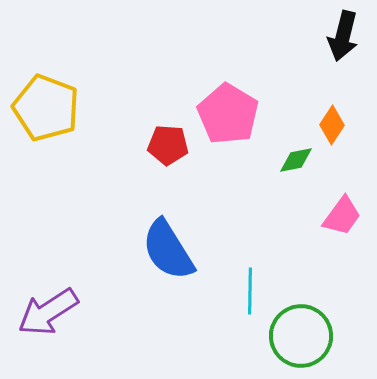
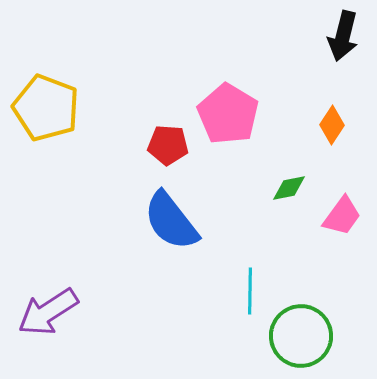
green diamond: moved 7 px left, 28 px down
blue semicircle: moved 3 px right, 29 px up; rotated 6 degrees counterclockwise
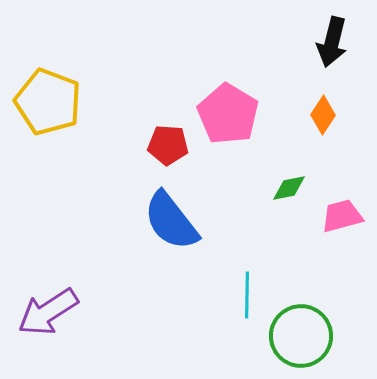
black arrow: moved 11 px left, 6 px down
yellow pentagon: moved 2 px right, 6 px up
orange diamond: moved 9 px left, 10 px up
pink trapezoid: rotated 141 degrees counterclockwise
cyan line: moved 3 px left, 4 px down
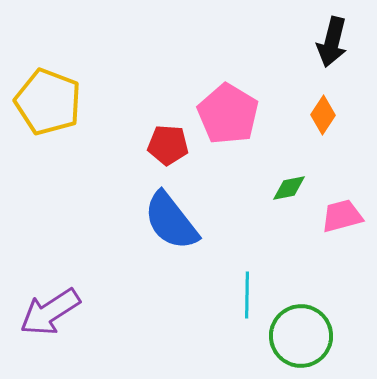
purple arrow: moved 2 px right
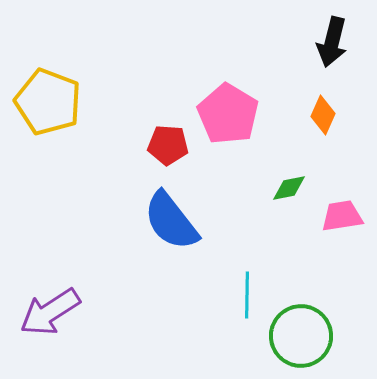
orange diamond: rotated 9 degrees counterclockwise
pink trapezoid: rotated 6 degrees clockwise
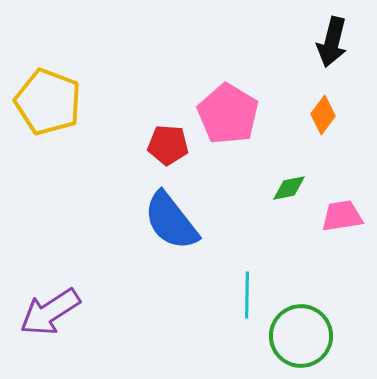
orange diamond: rotated 12 degrees clockwise
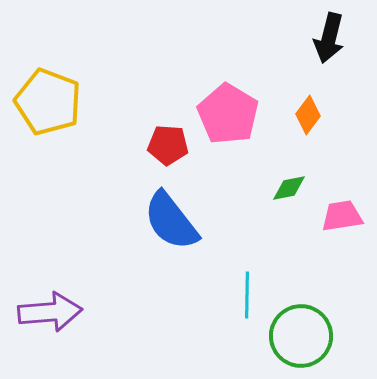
black arrow: moved 3 px left, 4 px up
orange diamond: moved 15 px left
purple arrow: rotated 152 degrees counterclockwise
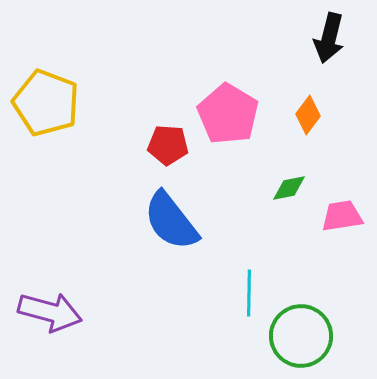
yellow pentagon: moved 2 px left, 1 px down
cyan line: moved 2 px right, 2 px up
purple arrow: rotated 20 degrees clockwise
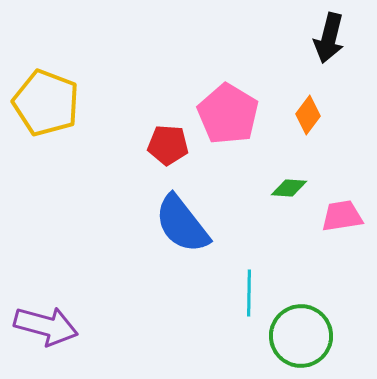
green diamond: rotated 15 degrees clockwise
blue semicircle: moved 11 px right, 3 px down
purple arrow: moved 4 px left, 14 px down
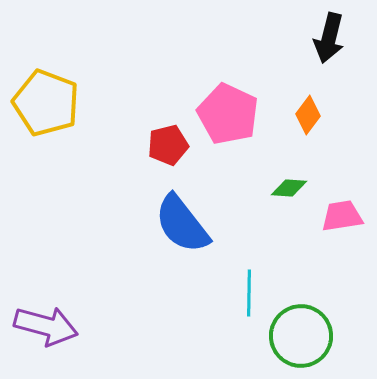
pink pentagon: rotated 6 degrees counterclockwise
red pentagon: rotated 18 degrees counterclockwise
